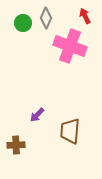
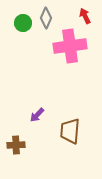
pink cross: rotated 28 degrees counterclockwise
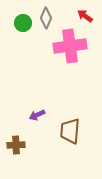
red arrow: rotated 28 degrees counterclockwise
purple arrow: rotated 21 degrees clockwise
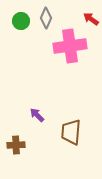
red arrow: moved 6 px right, 3 px down
green circle: moved 2 px left, 2 px up
purple arrow: rotated 70 degrees clockwise
brown trapezoid: moved 1 px right, 1 px down
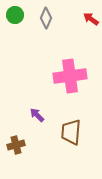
green circle: moved 6 px left, 6 px up
pink cross: moved 30 px down
brown cross: rotated 12 degrees counterclockwise
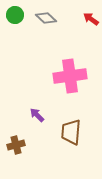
gray diamond: rotated 70 degrees counterclockwise
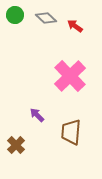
red arrow: moved 16 px left, 7 px down
pink cross: rotated 36 degrees counterclockwise
brown cross: rotated 30 degrees counterclockwise
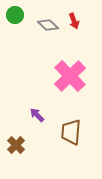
gray diamond: moved 2 px right, 7 px down
red arrow: moved 1 px left, 5 px up; rotated 147 degrees counterclockwise
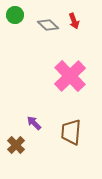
purple arrow: moved 3 px left, 8 px down
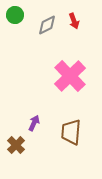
gray diamond: moved 1 px left; rotated 70 degrees counterclockwise
purple arrow: rotated 70 degrees clockwise
